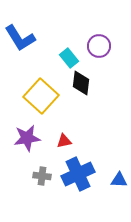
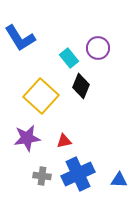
purple circle: moved 1 px left, 2 px down
black diamond: moved 3 px down; rotated 15 degrees clockwise
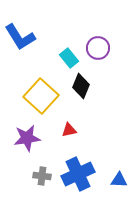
blue L-shape: moved 1 px up
red triangle: moved 5 px right, 11 px up
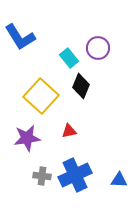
red triangle: moved 1 px down
blue cross: moved 3 px left, 1 px down
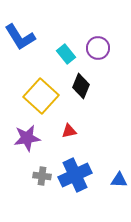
cyan rectangle: moved 3 px left, 4 px up
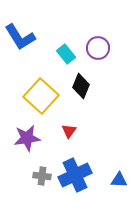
red triangle: rotated 42 degrees counterclockwise
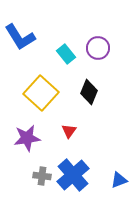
black diamond: moved 8 px right, 6 px down
yellow square: moved 3 px up
blue cross: moved 2 px left; rotated 16 degrees counterclockwise
blue triangle: rotated 24 degrees counterclockwise
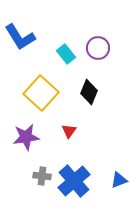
purple star: moved 1 px left, 1 px up
blue cross: moved 1 px right, 6 px down
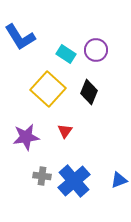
purple circle: moved 2 px left, 2 px down
cyan rectangle: rotated 18 degrees counterclockwise
yellow square: moved 7 px right, 4 px up
red triangle: moved 4 px left
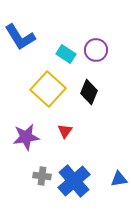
blue triangle: moved 1 px up; rotated 12 degrees clockwise
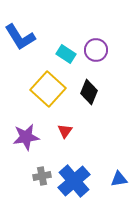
gray cross: rotated 18 degrees counterclockwise
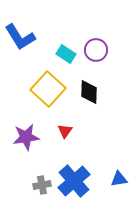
black diamond: rotated 20 degrees counterclockwise
gray cross: moved 9 px down
